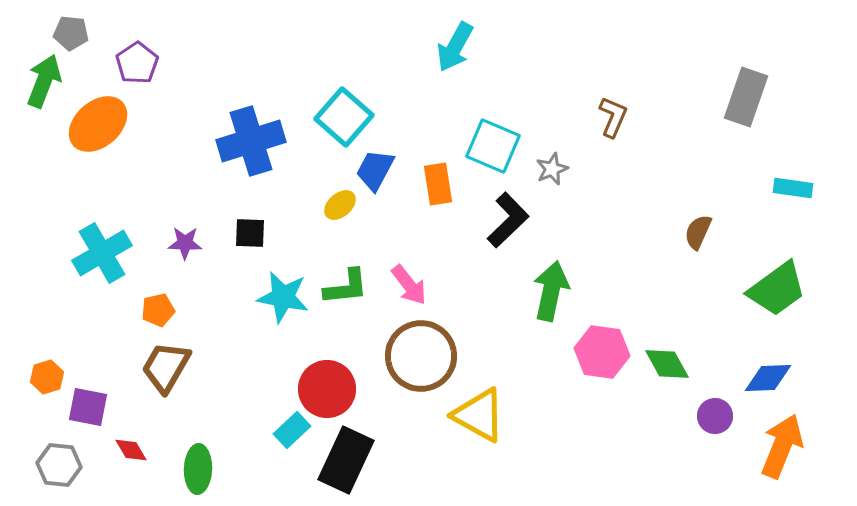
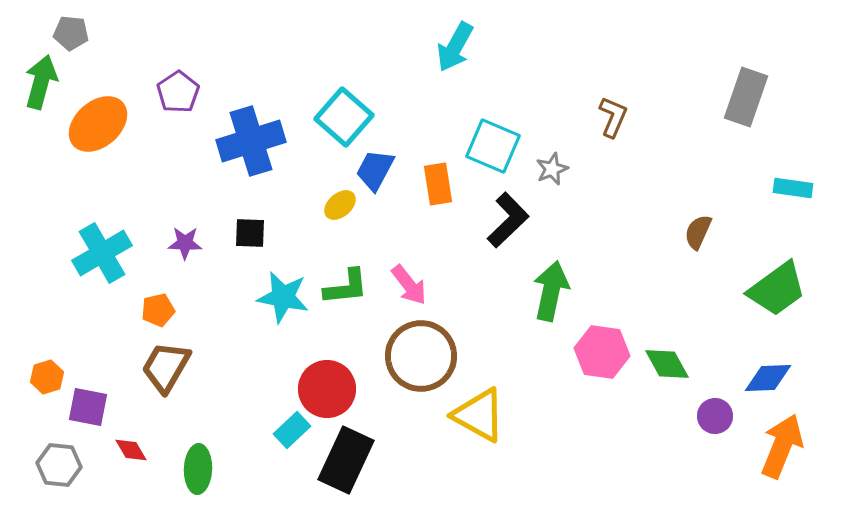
purple pentagon at (137, 63): moved 41 px right, 29 px down
green arrow at (44, 81): moved 3 px left, 1 px down; rotated 6 degrees counterclockwise
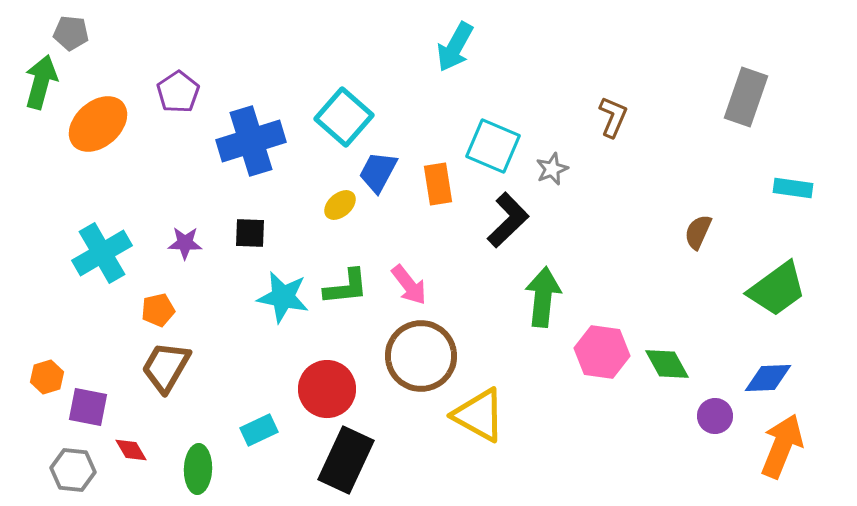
blue trapezoid at (375, 170): moved 3 px right, 2 px down
green arrow at (551, 291): moved 8 px left, 6 px down; rotated 6 degrees counterclockwise
cyan rectangle at (292, 430): moved 33 px left; rotated 18 degrees clockwise
gray hexagon at (59, 465): moved 14 px right, 5 px down
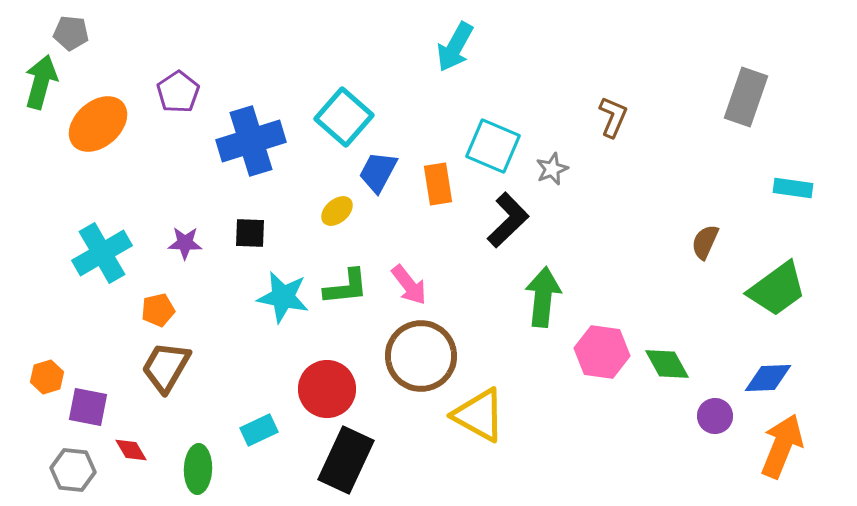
yellow ellipse at (340, 205): moved 3 px left, 6 px down
brown semicircle at (698, 232): moved 7 px right, 10 px down
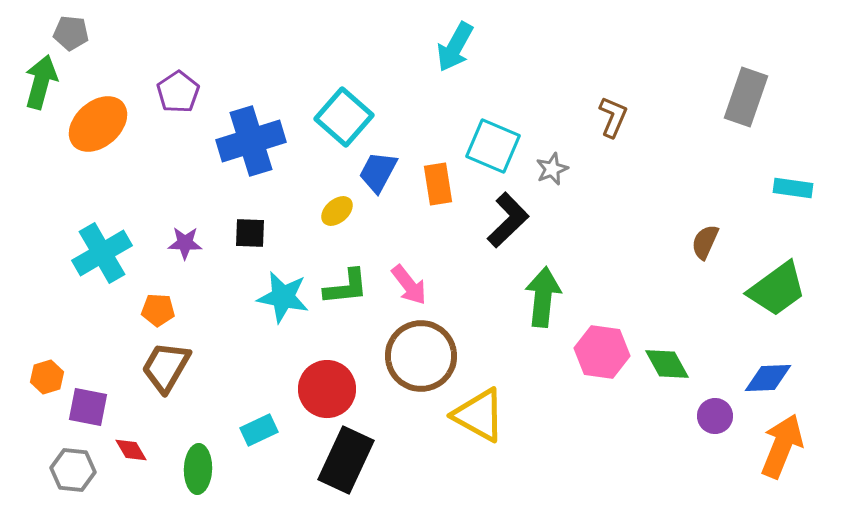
orange pentagon at (158, 310): rotated 16 degrees clockwise
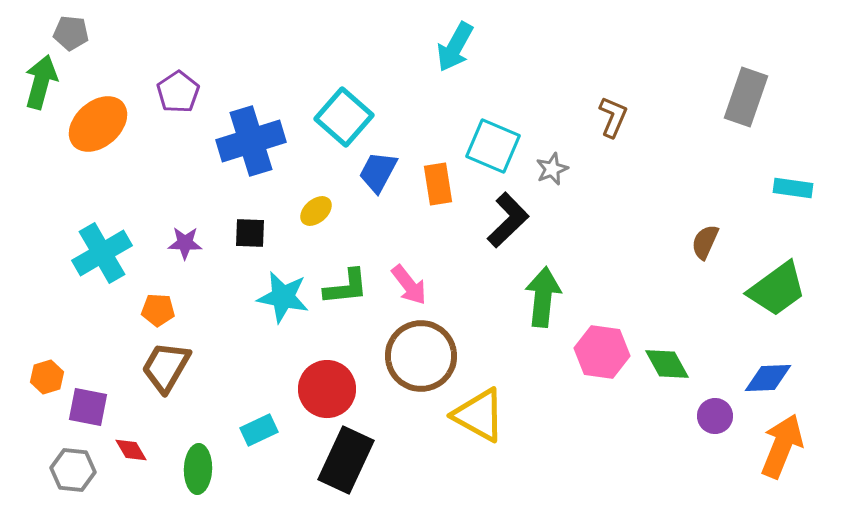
yellow ellipse at (337, 211): moved 21 px left
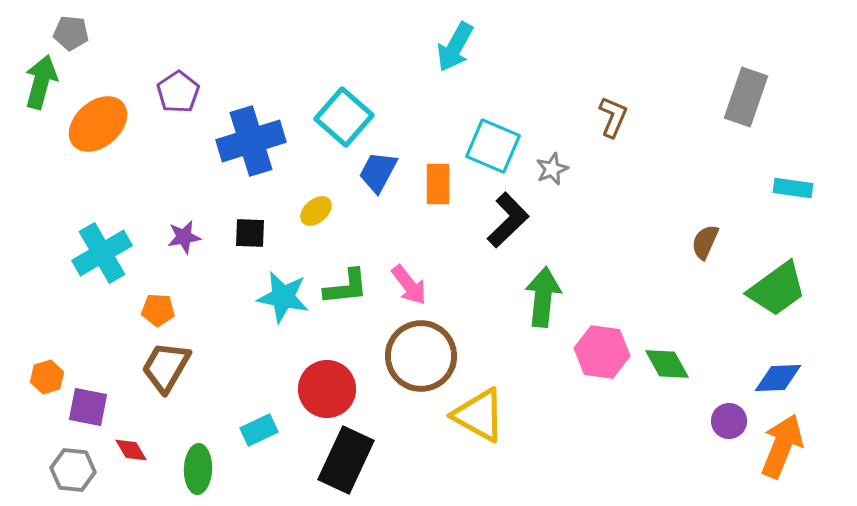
orange rectangle at (438, 184): rotated 9 degrees clockwise
purple star at (185, 243): moved 1 px left, 6 px up; rotated 12 degrees counterclockwise
blue diamond at (768, 378): moved 10 px right
purple circle at (715, 416): moved 14 px right, 5 px down
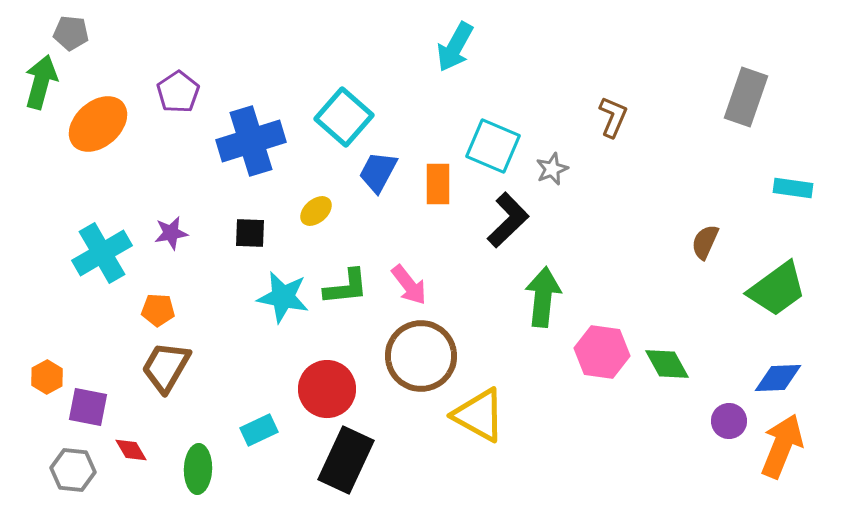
purple star at (184, 237): moved 13 px left, 4 px up
orange hexagon at (47, 377): rotated 12 degrees counterclockwise
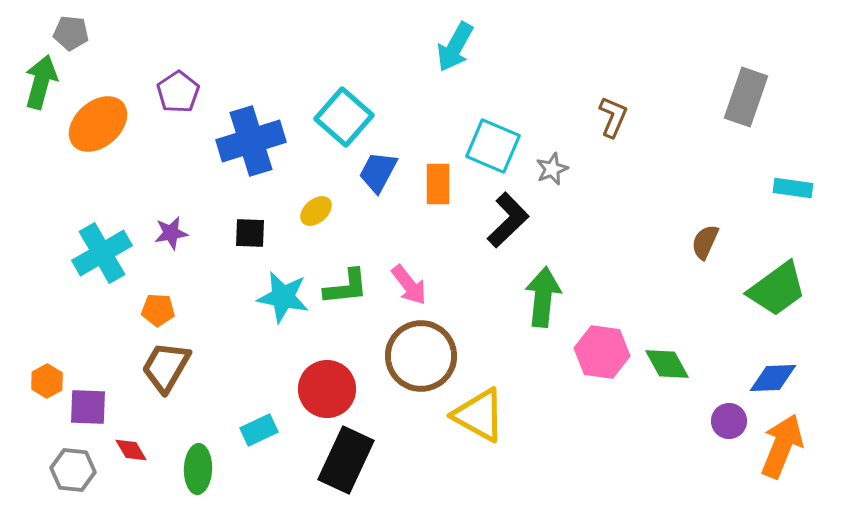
orange hexagon at (47, 377): moved 4 px down
blue diamond at (778, 378): moved 5 px left
purple square at (88, 407): rotated 9 degrees counterclockwise
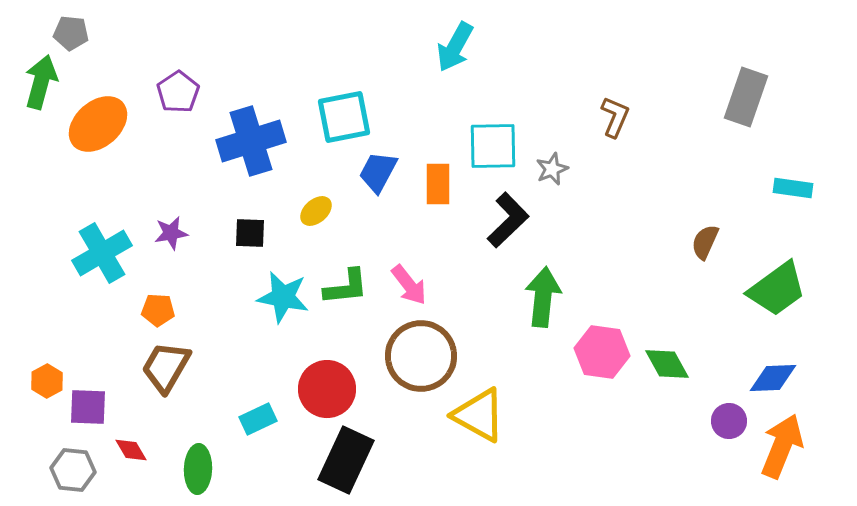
cyan square at (344, 117): rotated 38 degrees clockwise
brown L-shape at (613, 117): moved 2 px right
cyan square at (493, 146): rotated 24 degrees counterclockwise
cyan rectangle at (259, 430): moved 1 px left, 11 px up
